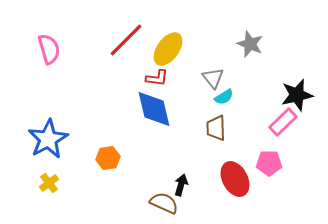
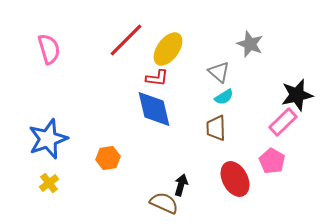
gray triangle: moved 6 px right, 6 px up; rotated 10 degrees counterclockwise
blue star: rotated 9 degrees clockwise
pink pentagon: moved 3 px right, 2 px up; rotated 30 degrees clockwise
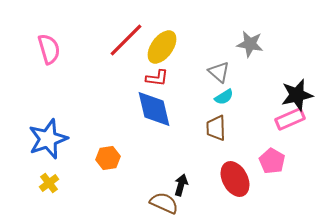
gray star: rotated 12 degrees counterclockwise
yellow ellipse: moved 6 px left, 2 px up
pink rectangle: moved 7 px right, 3 px up; rotated 20 degrees clockwise
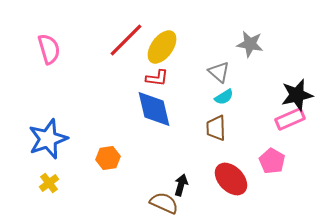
red ellipse: moved 4 px left; rotated 16 degrees counterclockwise
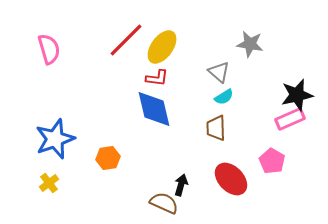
blue star: moved 7 px right
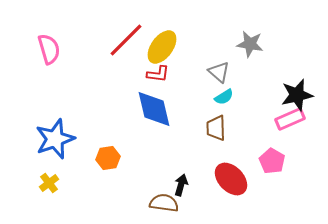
red L-shape: moved 1 px right, 4 px up
brown semicircle: rotated 16 degrees counterclockwise
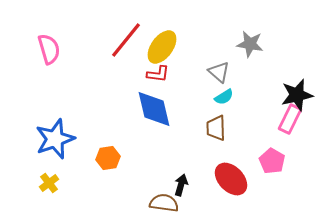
red line: rotated 6 degrees counterclockwise
pink rectangle: rotated 40 degrees counterclockwise
